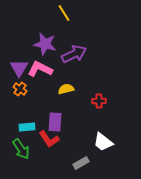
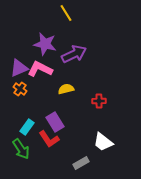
yellow line: moved 2 px right
purple triangle: rotated 36 degrees clockwise
purple rectangle: rotated 36 degrees counterclockwise
cyan rectangle: rotated 49 degrees counterclockwise
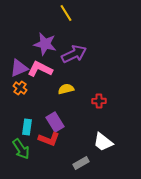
orange cross: moved 1 px up
cyan rectangle: rotated 28 degrees counterclockwise
red L-shape: rotated 35 degrees counterclockwise
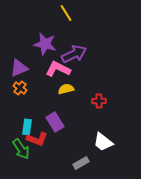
pink L-shape: moved 18 px right
red L-shape: moved 12 px left
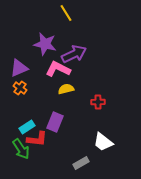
red cross: moved 1 px left, 1 px down
purple rectangle: rotated 54 degrees clockwise
cyan rectangle: rotated 49 degrees clockwise
red L-shape: rotated 15 degrees counterclockwise
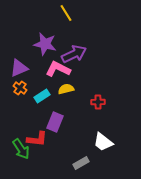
cyan rectangle: moved 15 px right, 31 px up
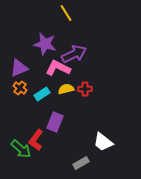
pink L-shape: moved 1 px up
cyan rectangle: moved 2 px up
red cross: moved 13 px left, 13 px up
red L-shape: moved 1 px left, 1 px down; rotated 120 degrees clockwise
green arrow: rotated 15 degrees counterclockwise
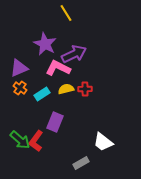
purple star: rotated 15 degrees clockwise
red L-shape: moved 1 px down
green arrow: moved 1 px left, 9 px up
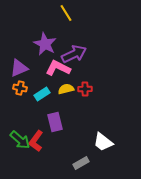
orange cross: rotated 24 degrees counterclockwise
purple rectangle: rotated 36 degrees counterclockwise
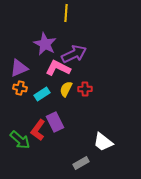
yellow line: rotated 36 degrees clockwise
yellow semicircle: rotated 49 degrees counterclockwise
purple rectangle: rotated 12 degrees counterclockwise
red L-shape: moved 2 px right, 11 px up
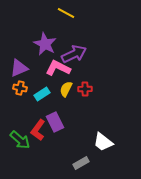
yellow line: rotated 66 degrees counterclockwise
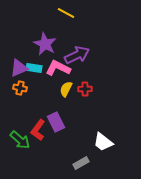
purple arrow: moved 3 px right, 1 px down
cyan rectangle: moved 8 px left, 26 px up; rotated 42 degrees clockwise
purple rectangle: moved 1 px right
